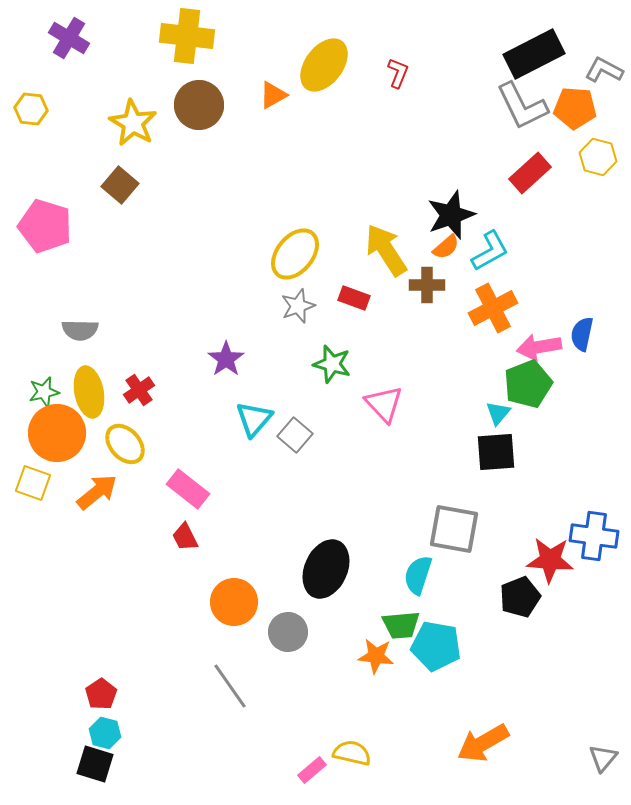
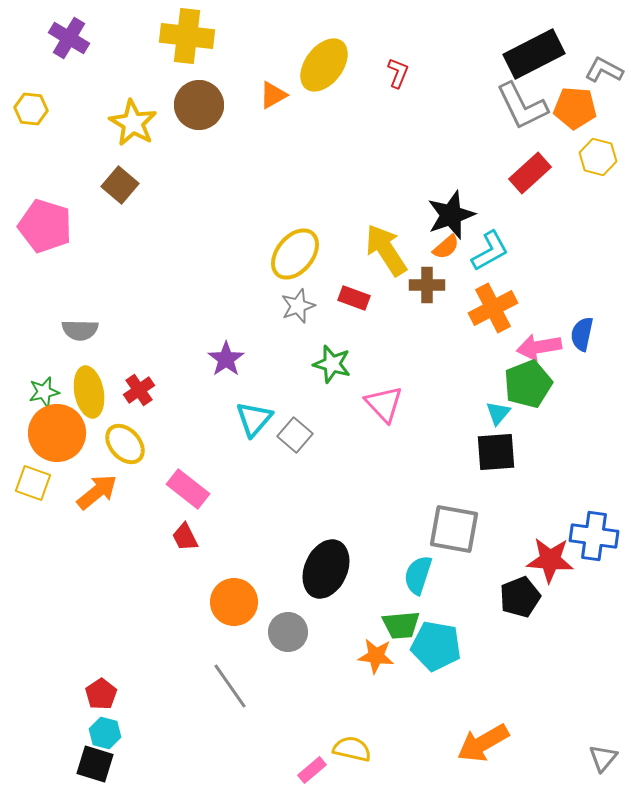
yellow semicircle at (352, 753): moved 4 px up
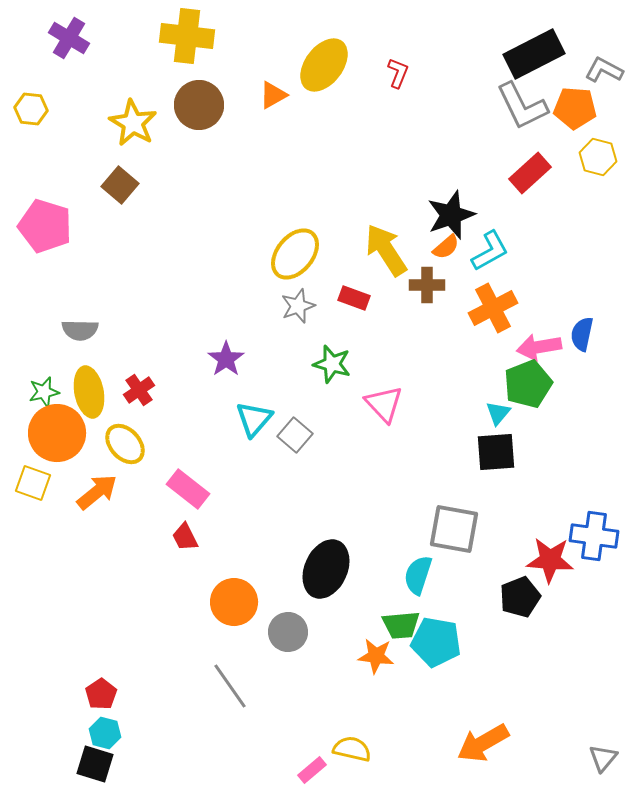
cyan pentagon at (436, 646): moved 4 px up
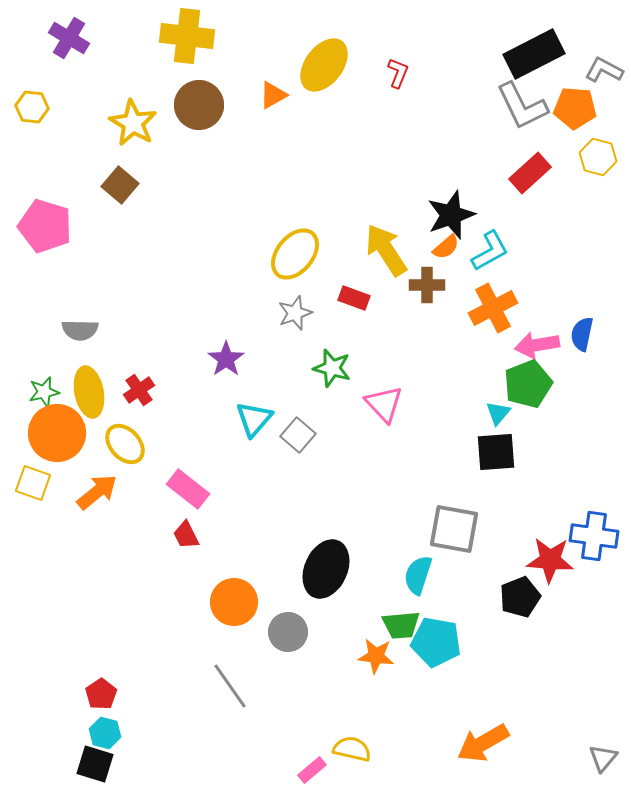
yellow hexagon at (31, 109): moved 1 px right, 2 px up
gray star at (298, 306): moved 3 px left, 7 px down
pink arrow at (539, 347): moved 2 px left, 2 px up
green star at (332, 364): moved 4 px down
gray square at (295, 435): moved 3 px right
red trapezoid at (185, 537): moved 1 px right, 2 px up
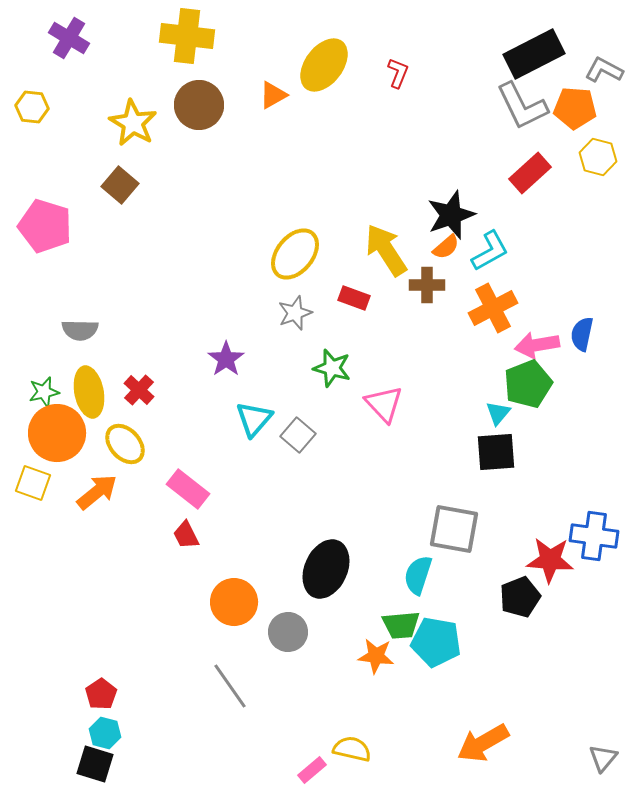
red cross at (139, 390): rotated 12 degrees counterclockwise
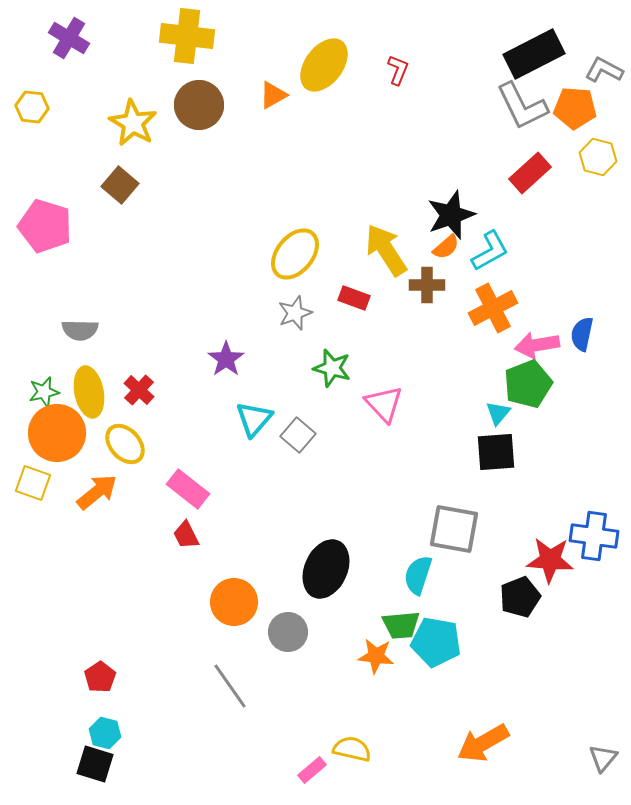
red L-shape at (398, 73): moved 3 px up
red pentagon at (101, 694): moved 1 px left, 17 px up
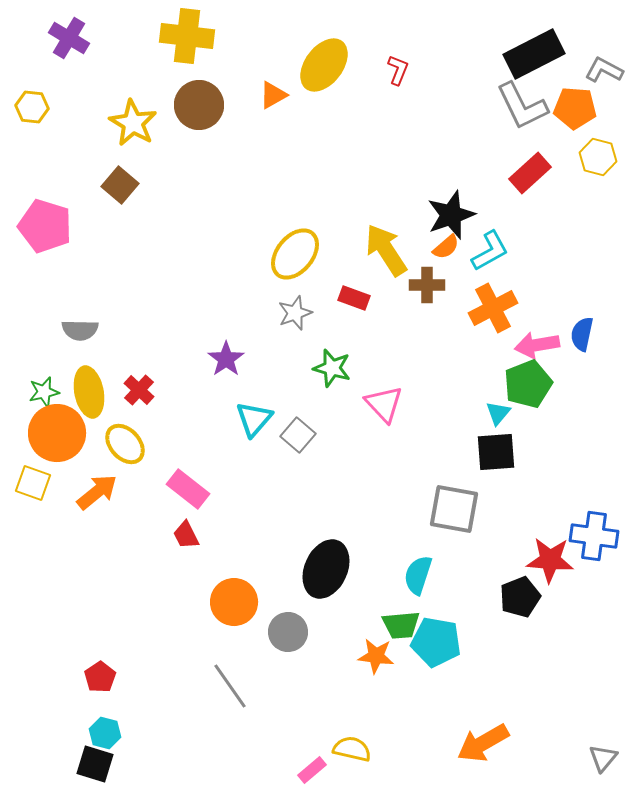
gray square at (454, 529): moved 20 px up
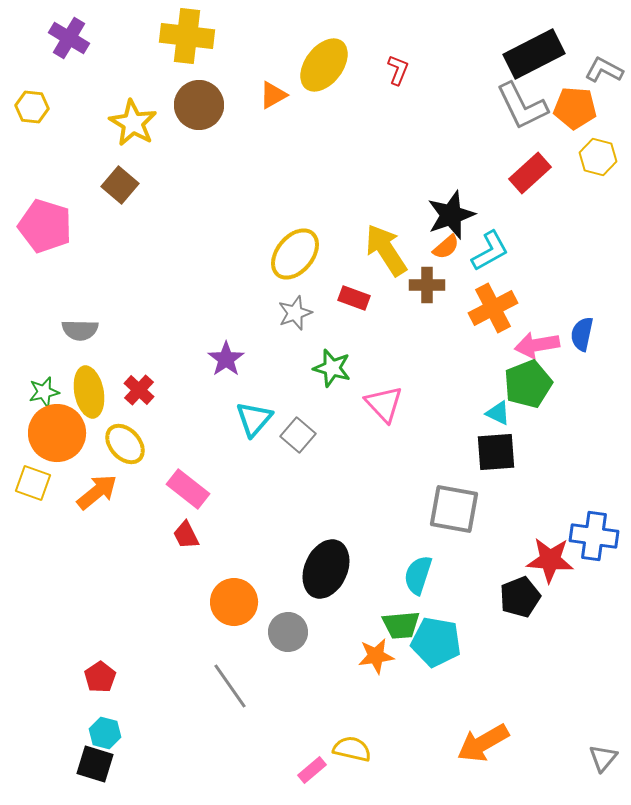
cyan triangle at (498, 413): rotated 44 degrees counterclockwise
orange star at (376, 656): rotated 15 degrees counterclockwise
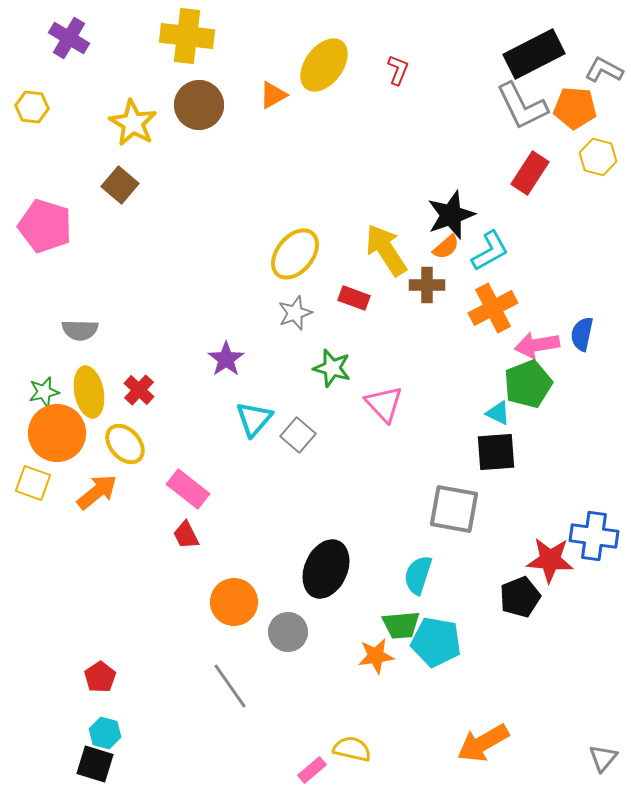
red rectangle at (530, 173): rotated 15 degrees counterclockwise
